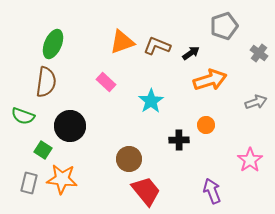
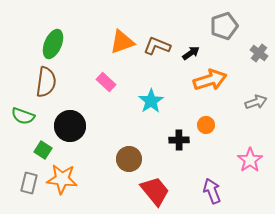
red trapezoid: moved 9 px right
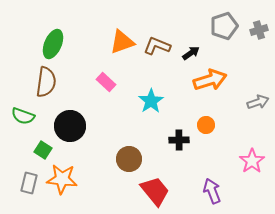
gray cross: moved 23 px up; rotated 36 degrees clockwise
gray arrow: moved 2 px right
pink star: moved 2 px right, 1 px down
